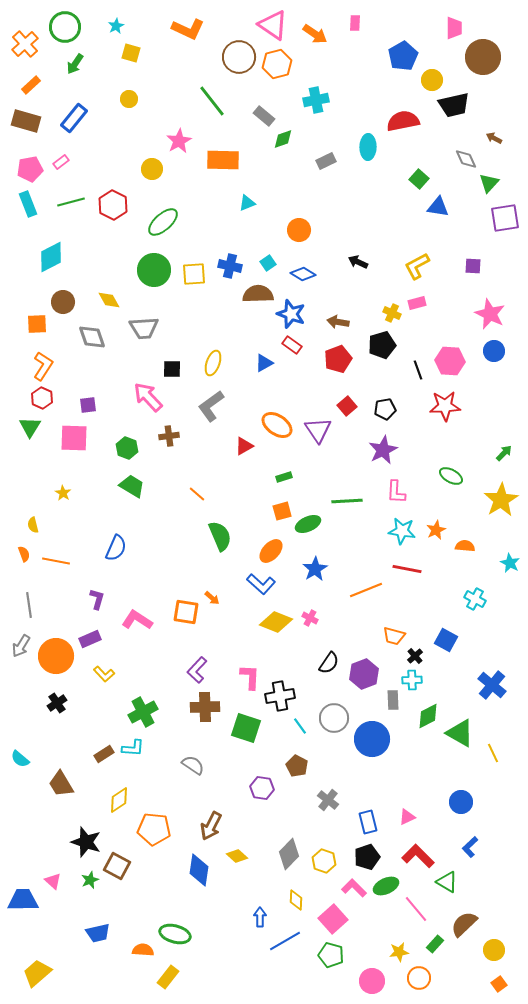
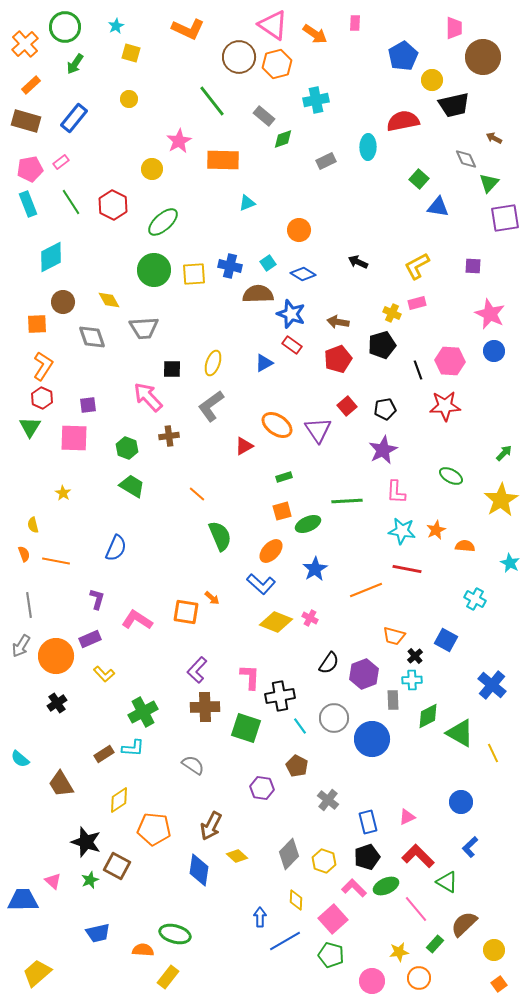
green line at (71, 202): rotated 72 degrees clockwise
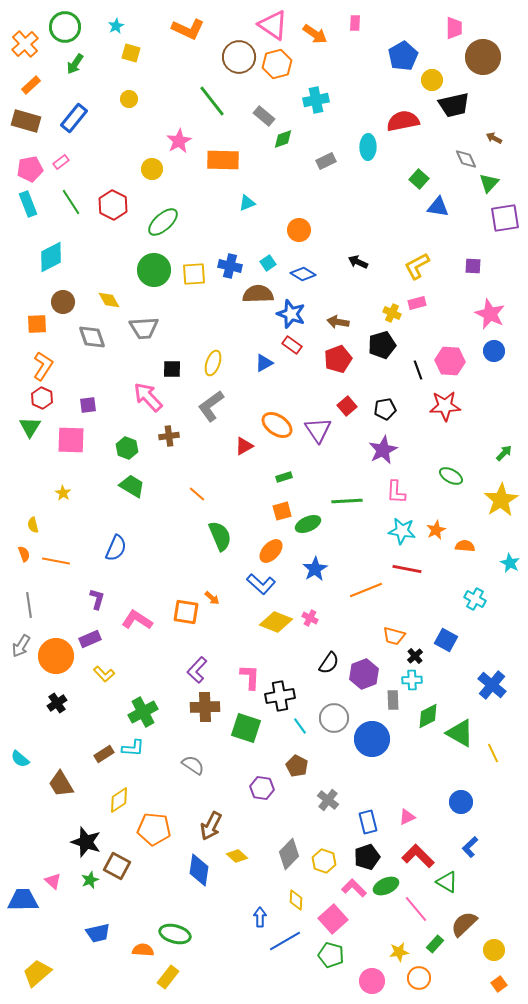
pink square at (74, 438): moved 3 px left, 2 px down
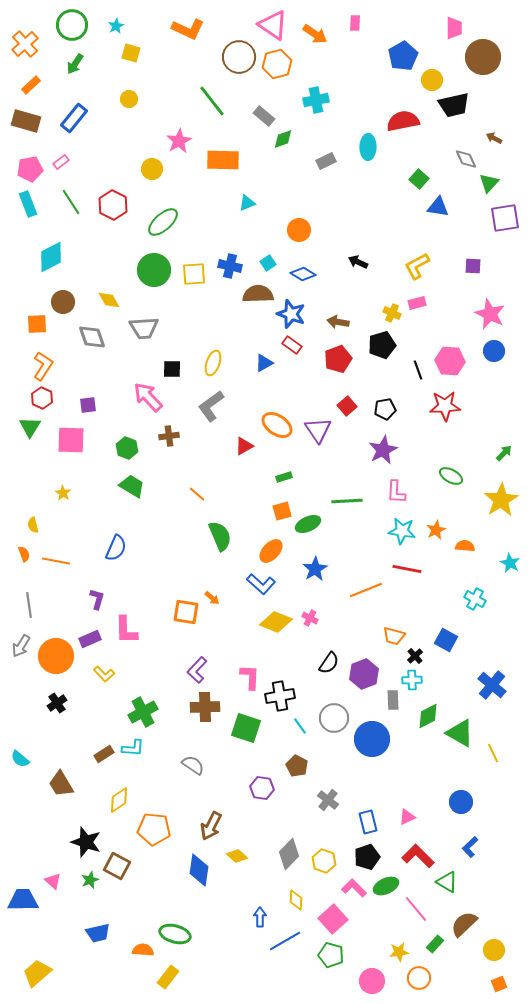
green circle at (65, 27): moved 7 px right, 2 px up
pink L-shape at (137, 620): moved 11 px left, 10 px down; rotated 124 degrees counterclockwise
orange square at (499, 984): rotated 14 degrees clockwise
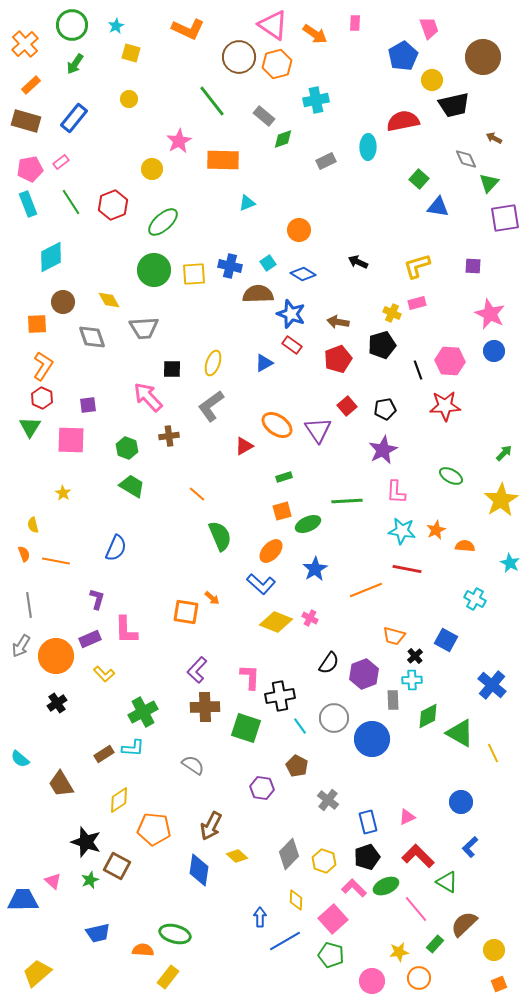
pink trapezoid at (454, 28): moved 25 px left; rotated 20 degrees counterclockwise
red hexagon at (113, 205): rotated 12 degrees clockwise
yellow L-shape at (417, 266): rotated 12 degrees clockwise
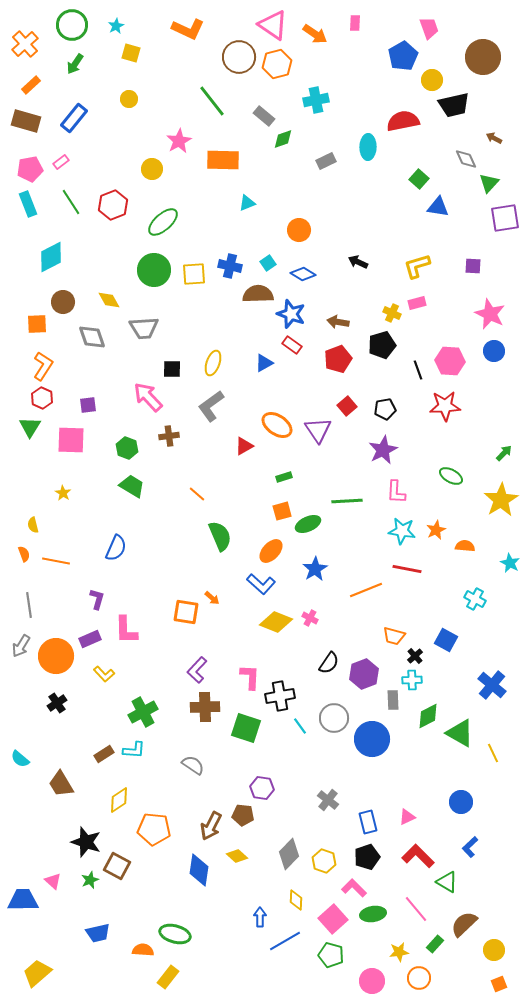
cyan L-shape at (133, 748): moved 1 px right, 2 px down
brown pentagon at (297, 766): moved 54 px left, 49 px down; rotated 20 degrees counterclockwise
green ellipse at (386, 886): moved 13 px left, 28 px down; rotated 15 degrees clockwise
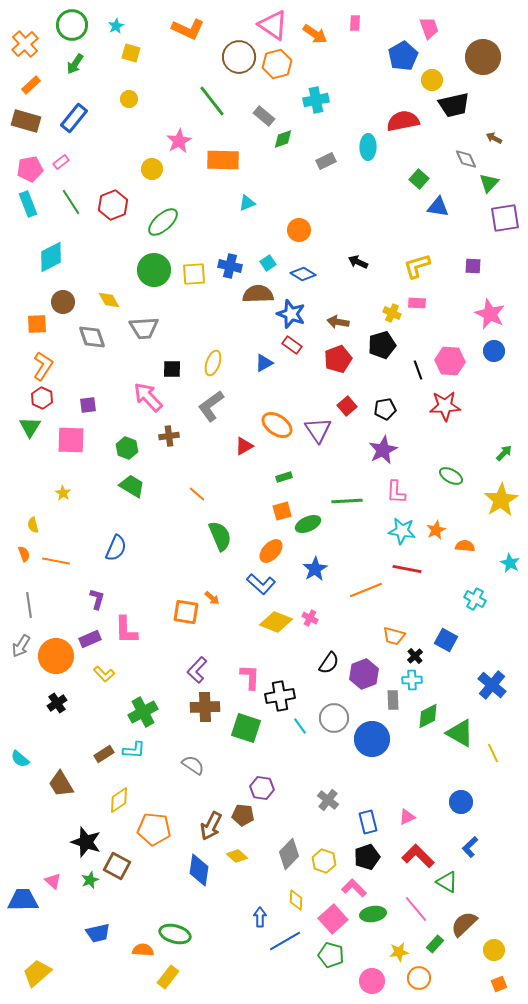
pink rectangle at (417, 303): rotated 18 degrees clockwise
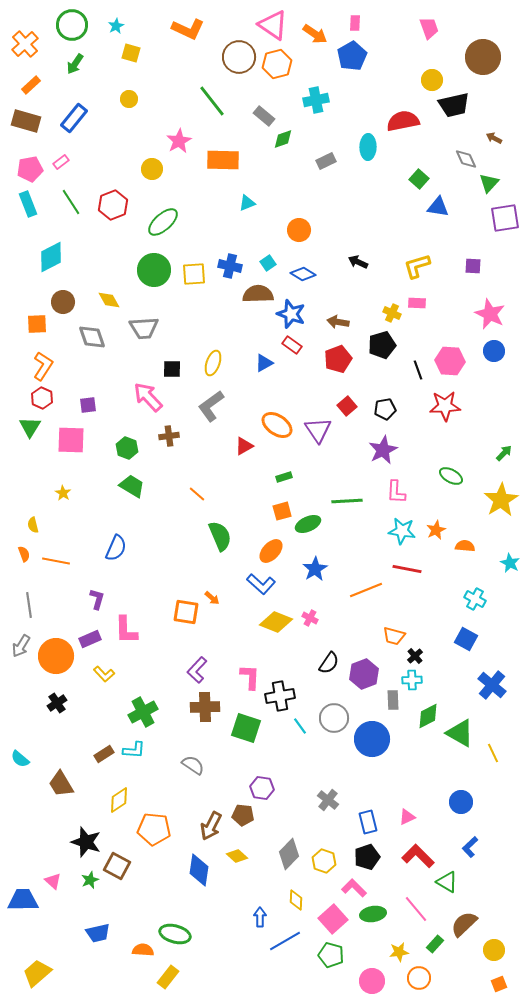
blue pentagon at (403, 56): moved 51 px left
blue square at (446, 640): moved 20 px right, 1 px up
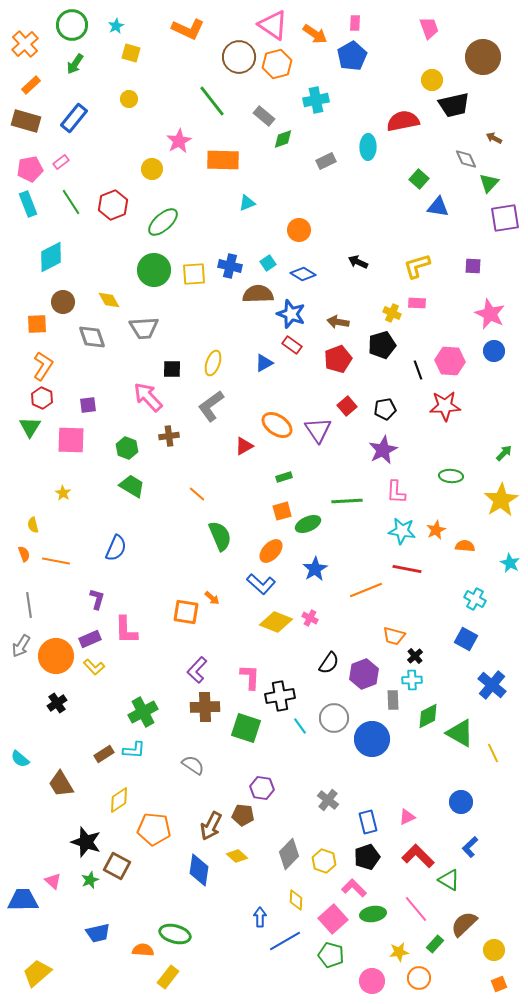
green ellipse at (451, 476): rotated 25 degrees counterclockwise
yellow L-shape at (104, 674): moved 10 px left, 7 px up
green triangle at (447, 882): moved 2 px right, 2 px up
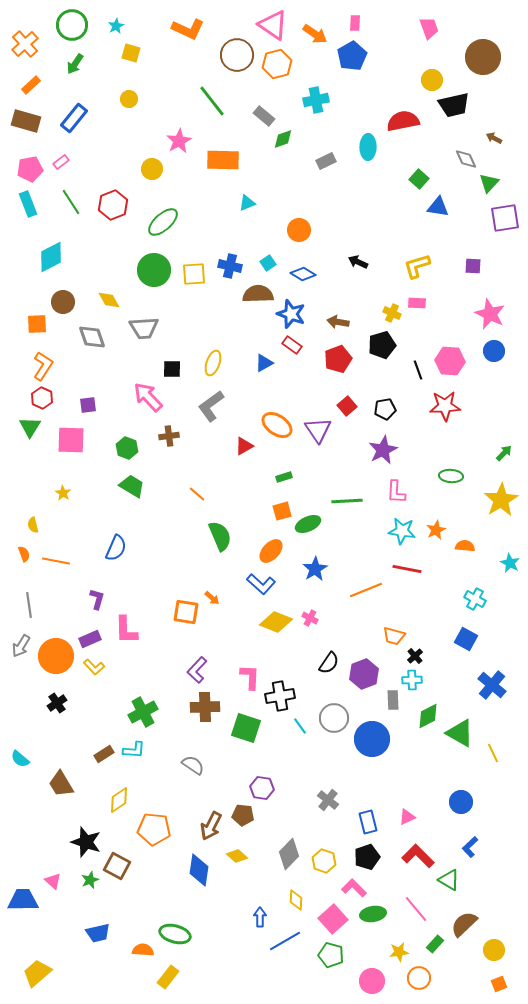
brown circle at (239, 57): moved 2 px left, 2 px up
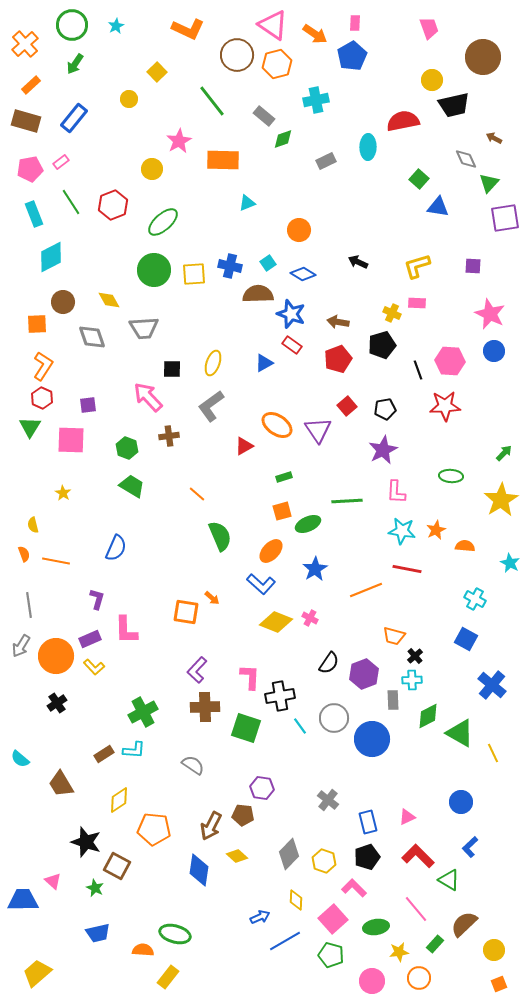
yellow square at (131, 53): moved 26 px right, 19 px down; rotated 30 degrees clockwise
cyan rectangle at (28, 204): moved 6 px right, 10 px down
green star at (90, 880): moved 5 px right, 8 px down; rotated 24 degrees counterclockwise
green ellipse at (373, 914): moved 3 px right, 13 px down
blue arrow at (260, 917): rotated 66 degrees clockwise
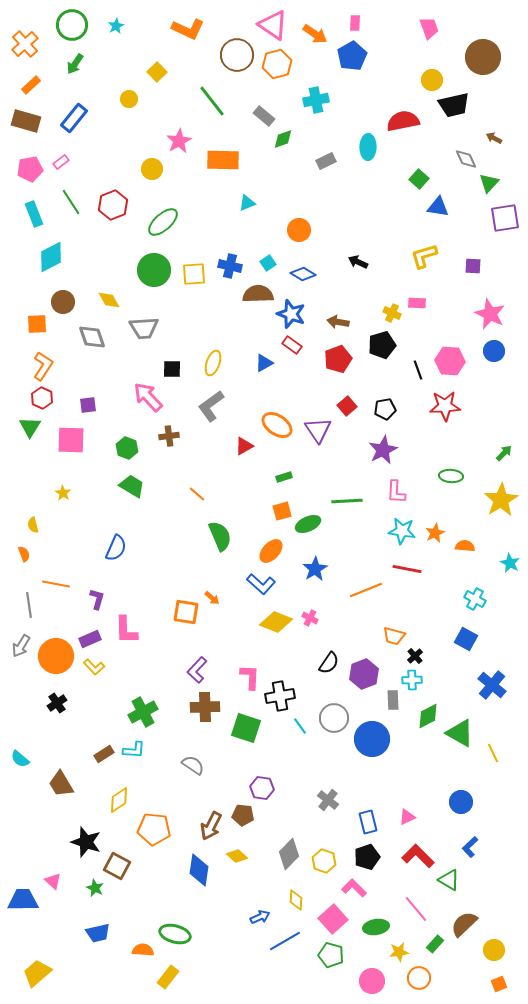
yellow L-shape at (417, 266): moved 7 px right, 10 px up
orange star at (436, 530): moved 1 px left, 3 px down
orange line at (56, 561): moved 23 px down
